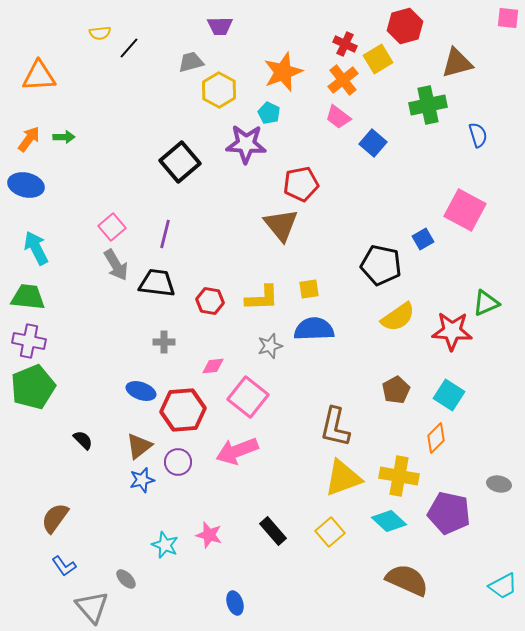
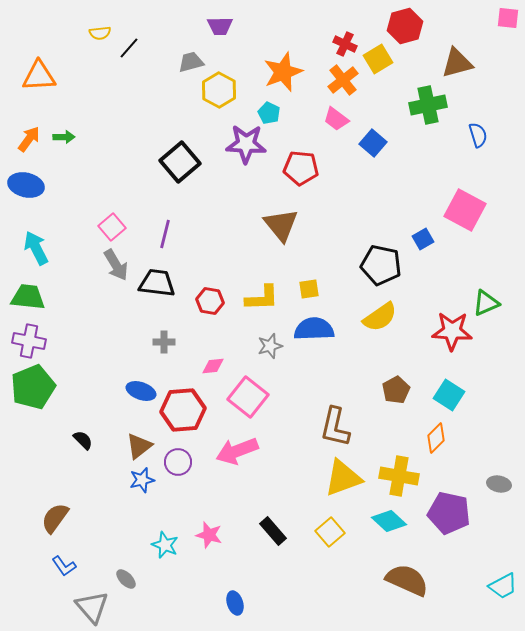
pink trapezoid at (338, 117): moved 2 px left, 2 px down
red pentagon at (301, 184): moved 16 px up; rotated 16 degrees clockwise
yellow semicircle at (398, 317): moved 18 px left
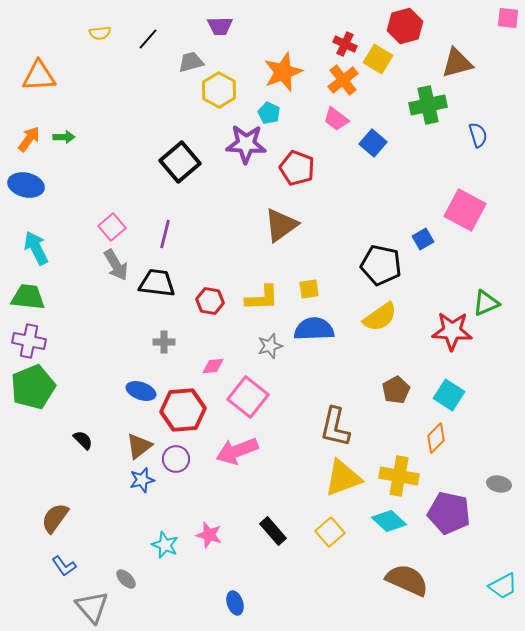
black line at (129, 48): moved 19 px right, 9 px up
yellow square at (378, 59): rotated 28 degrees counterclockwise
red pentagon at (301, 168): moved 4 px left; rotated 16 degrees clockwise
brown triangle at (281, 225): rotated 33 degrees clockwise
purple circle at (178, 462): moved 2 px left, 3 px up
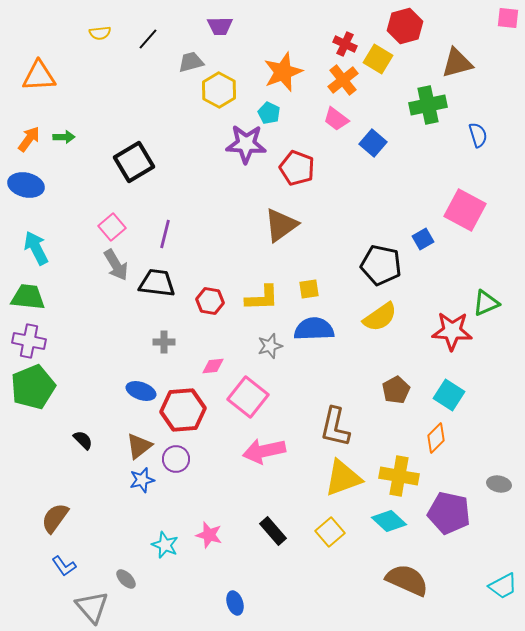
black square at (180, 162): moved 46 px left; rotated 9 degrees clockwise
pink arrow at (237, 451): moved 27 px right; rotated 9 degrees clockwise
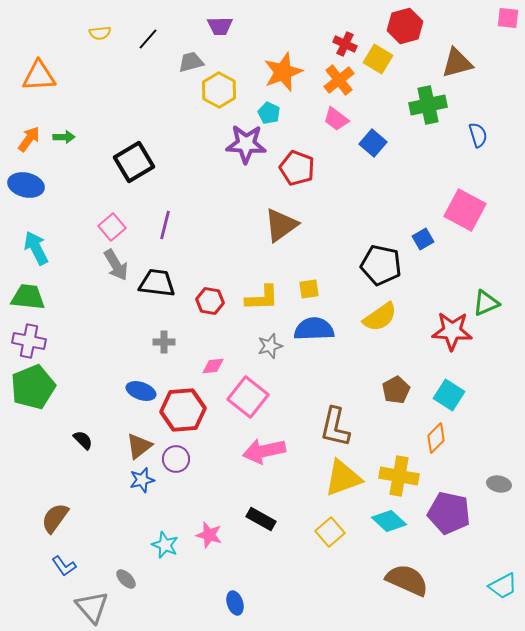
orange cross at (343, 80): moved 4 px left
purple line at (165, 234): moved 9 px up
black rectangle at (273, 531): moved 12 px left, 12 px up; rotated 20 degrees counterclockwise
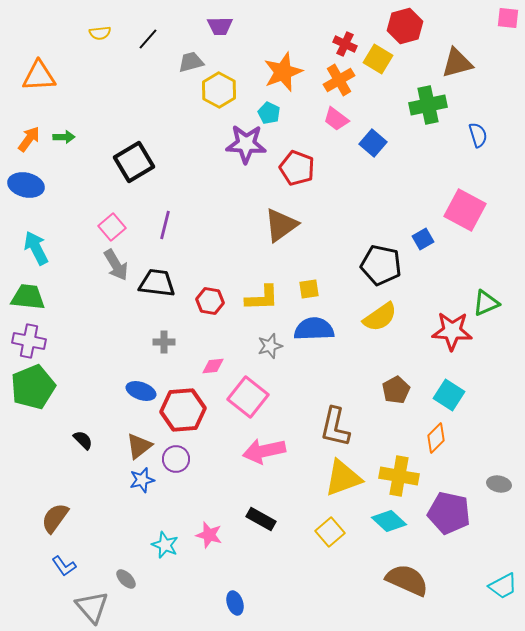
orange cross at (339, 80): rotated 8 degrees clockwise
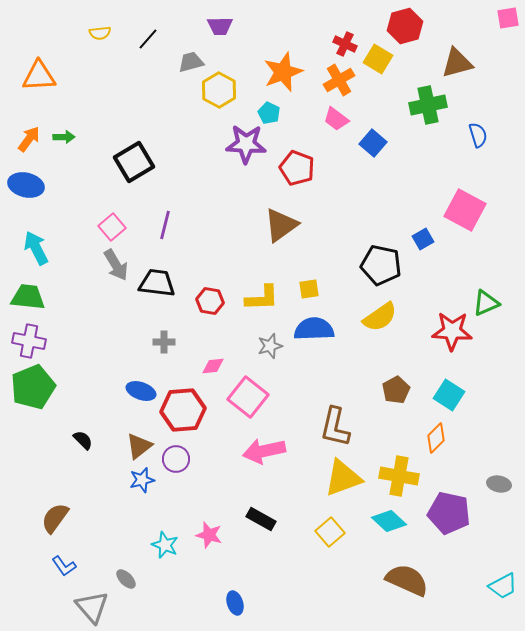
pink square at (508, 18): rotated 15 degrees counterclockwise
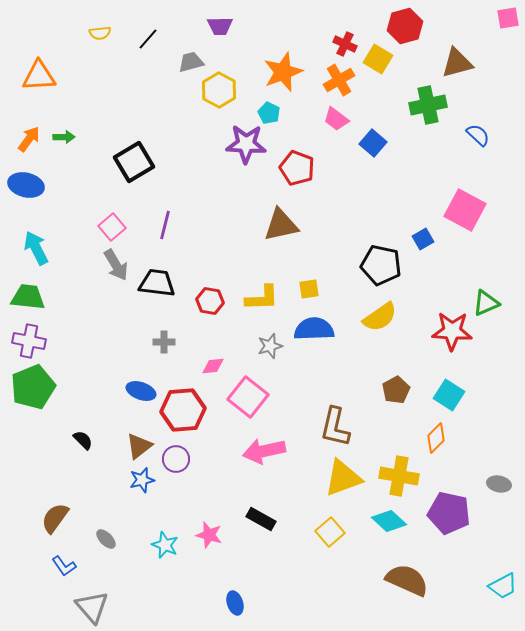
blue semicircle at (478, 135): rotated 30 degrees counterclockwise
brown triangle at (281, 225): rotated 24 degrees clockwise
gray ellipse at (126, 579): moved 20 px left, 40 px up
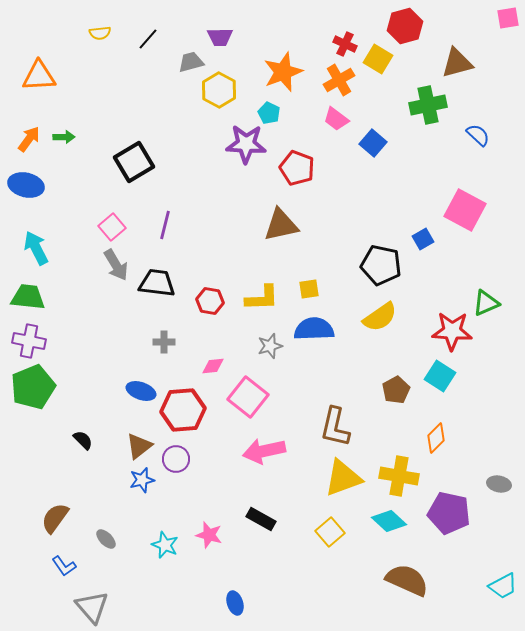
purple trapezoid at (220, 26): moved 11 px down
cyan square at (449, 395): moved 9 px left, 19 px up
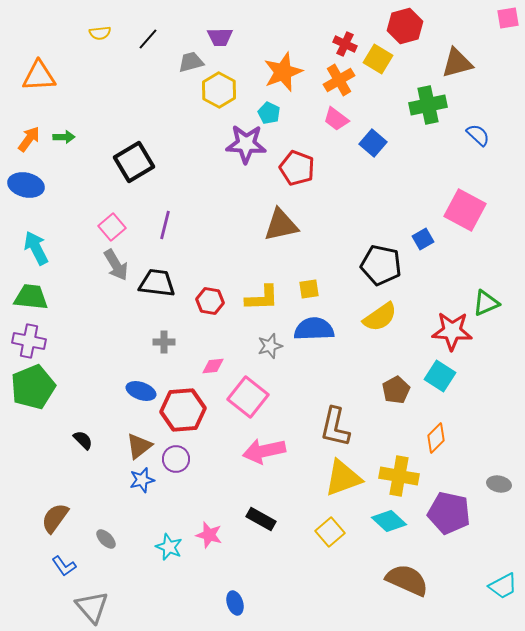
green trapezoid at (28, 297): moved 3 px right
cyan star at (165, 545): moved 4 px right, 2 px down
